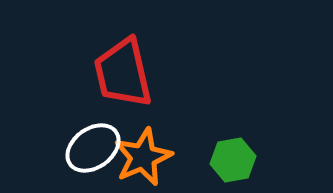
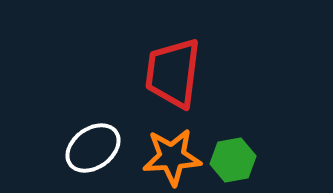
red trapezoid: moved 50 px right; rotated 20 degrees clockwise
orange star: moved 29 px right; rotated 20 degrees clockwise
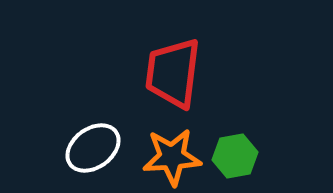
green hexagon: moved 2 px right, 4 px up
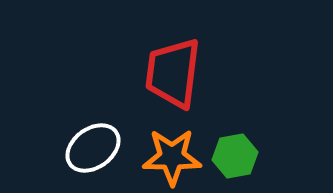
orange star: rotated 4 degrees clockwise
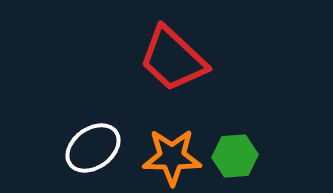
red trapezoid: moved 14 px up; rotated 54 degrees counterclockwise
green hexagon: rotated 6 degrees clockwise
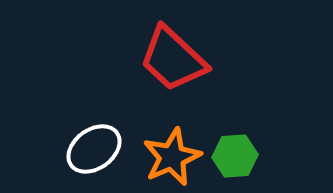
white ellipse: moved 1 px right, 1 px down
orange star: rotated 24 degrees counterclockwise
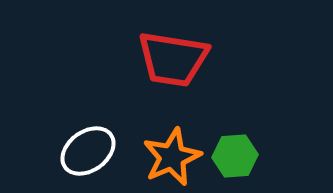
red trapezoid: rotated 34 degrees counterclockwise
white ellipse: moved 6 px left, 2 px down
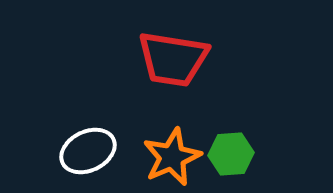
white ellipse: rotated 10 degrees clockwise
green hexagon: moved 4 px left, 2 px up
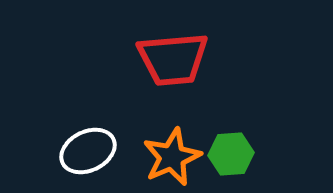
red trapezoid: rotated 14 degrees counterclockwise
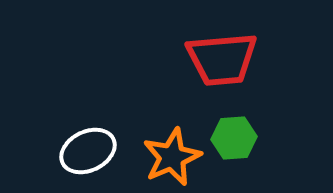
red trapezoid: moved 49 px right
green hexagon: moved 3 px right, 16 px up
